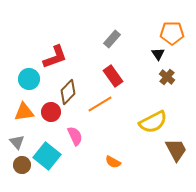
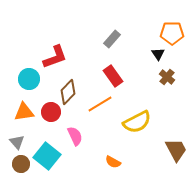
yellow semicircle: moved 16 px left
brown circle: moved 1 px left, 1 px up
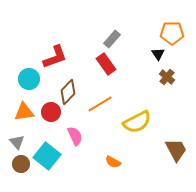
red rectangle: moved 7 px left, 12 px up
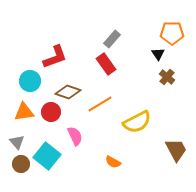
cyan circle: moved 1 px right, 2 px down
brown diamond: rotated 65 degrees clockwise
